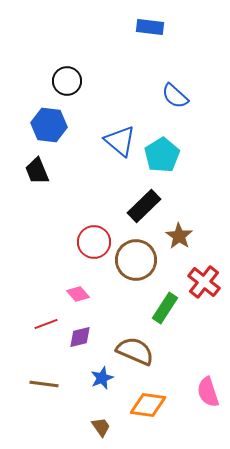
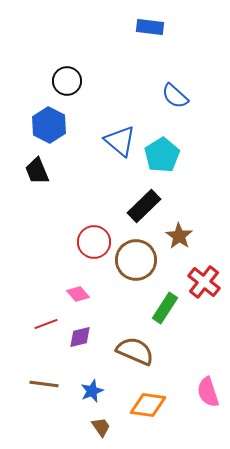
blue hexagon: rotated 20 degrees clockwise
blue star: moved 10 px left, 13 px down
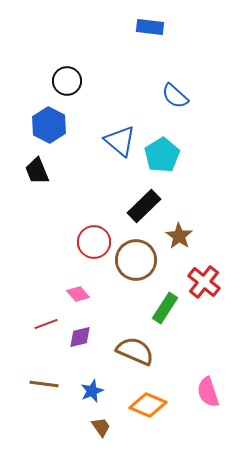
orange diamond: rotated 15 degrees clockwise
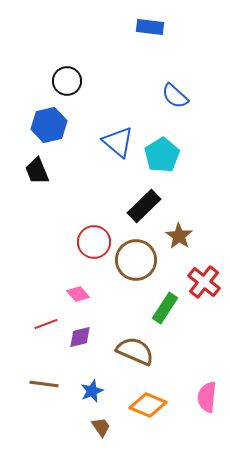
blue hexagon: rotated 20 degrees clockwise
blue triangle: moved 2 px left, 1 px down
pink semicircle: moved 1 px left, 5 px down; rotated 24 degrees clockwise
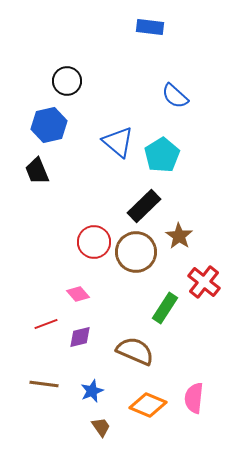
brown circle: moved 8 px up
pink semicircle: moved 13 px left, 1 px down
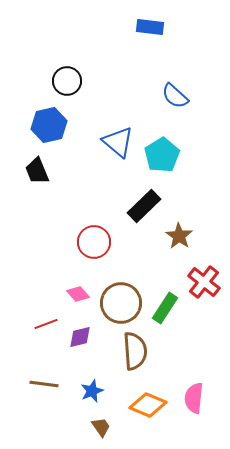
brown circle: moved 15 px left, 51 px down
brown semicircle: rotated 63 degrees clockwise
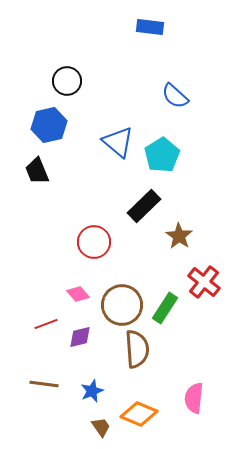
brown circle: moved 1 px right, 2 px down
brown semicircle: moved 2 px right, 2 px up
orange diamond: moved 9 px left, 9 px down
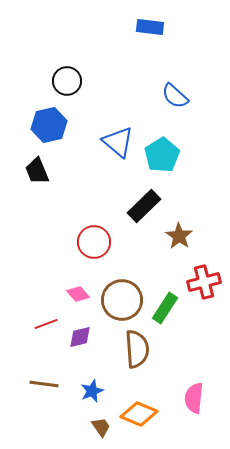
red cross: rotated 36 degrees clockwise
brown circle: moved 5 px up
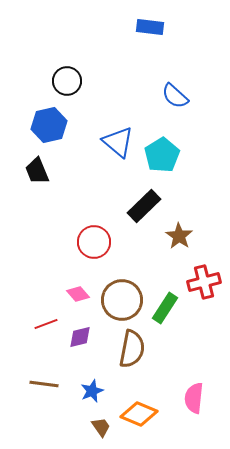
brown semicircle: moved 5 px left; rotated 15 degrees clockwise
